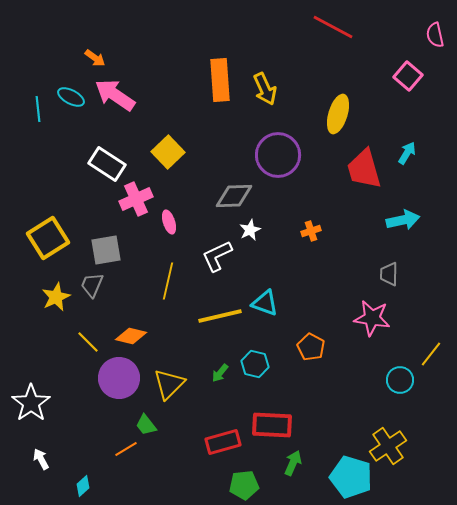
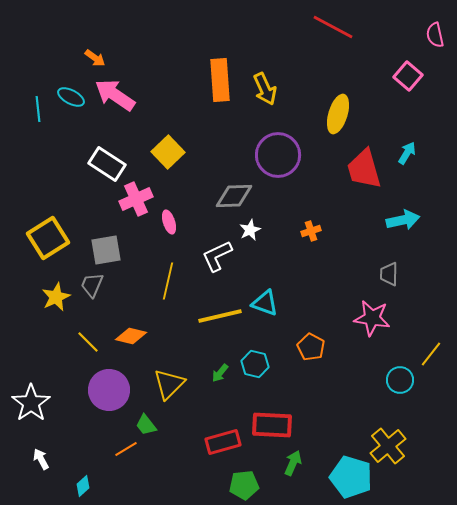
purple circle at (119, 378): moved 10 px left, 12 px down
yellow cross at (388, 446): rotated 6 degrees counterclockwise
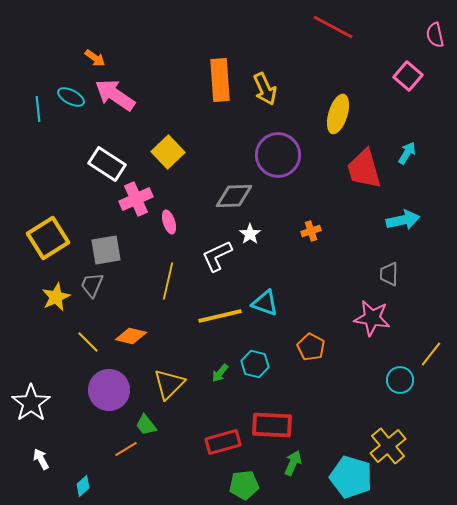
white star at (250, 230): moved 4 px down; rotated 10 degrees counterclockwise
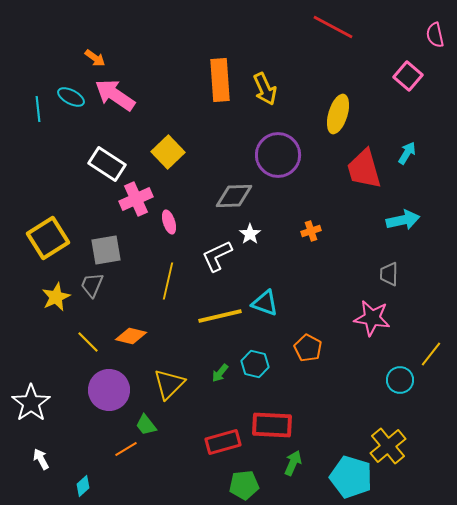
orange pentagon at (311, 347): moved 3 px left, 1 px down
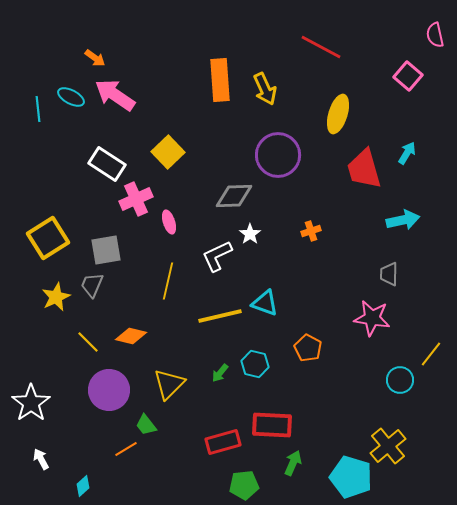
red line at (333, 27): moved 12 px left, 20 px down
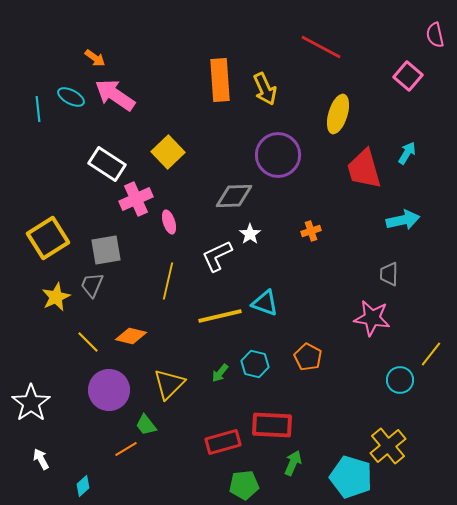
orange pentagon at (308, 348): moved 9 px down
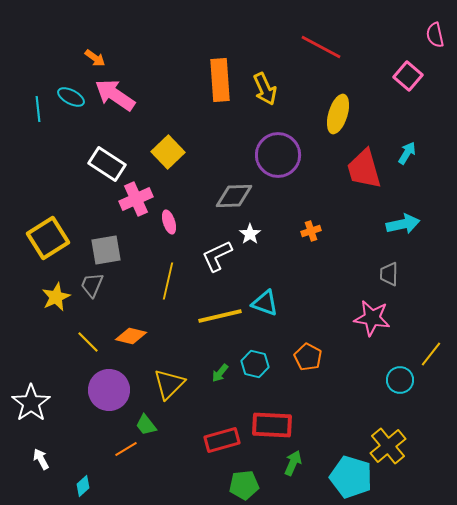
cyan arrow at (403, 220): moved 4 px down
red rectangle at (223, 442): moved 1 px left, 2 px up
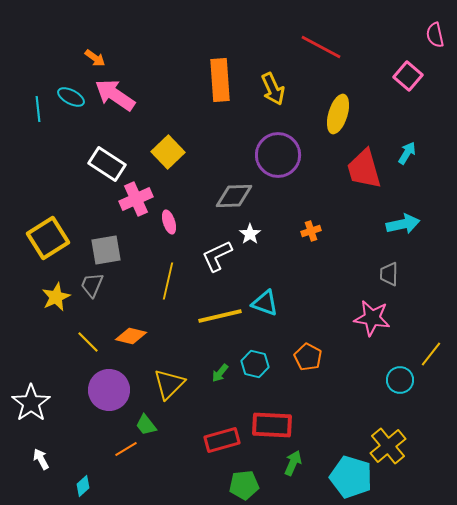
yellow arrow at (265, 89): moved 8 px right
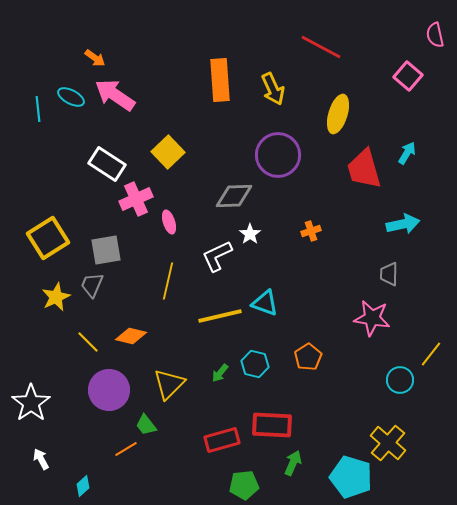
orange pentagon at (308, 357): rotated 12 degrees clockwise
yellow cross at (388, 446): moved 3 px up; rotated 9 degrees counterclockwise
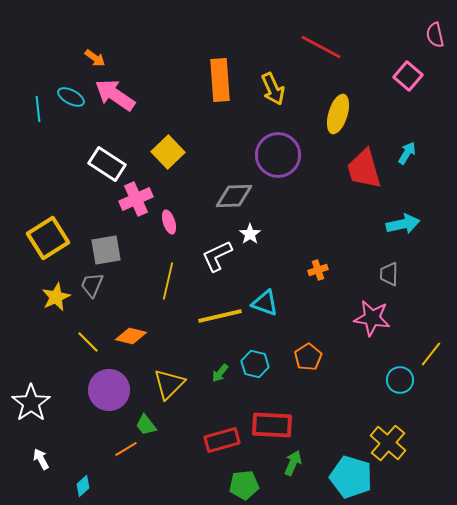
orange cross at (311, 231): moved 7 px right, 39 px down
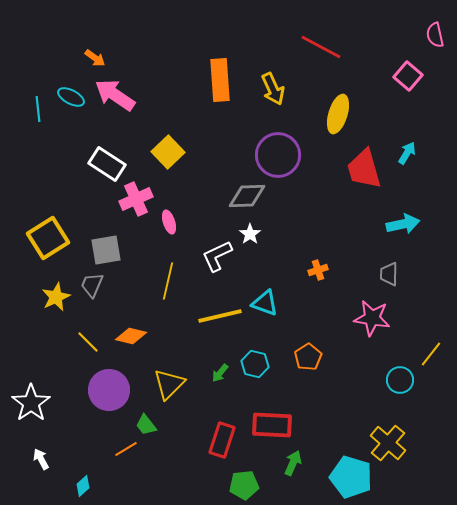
gray diamond at (234, 196): moved 13 px right
red rectangle at (222, 440): rotated 56 degrees counterclockwise
